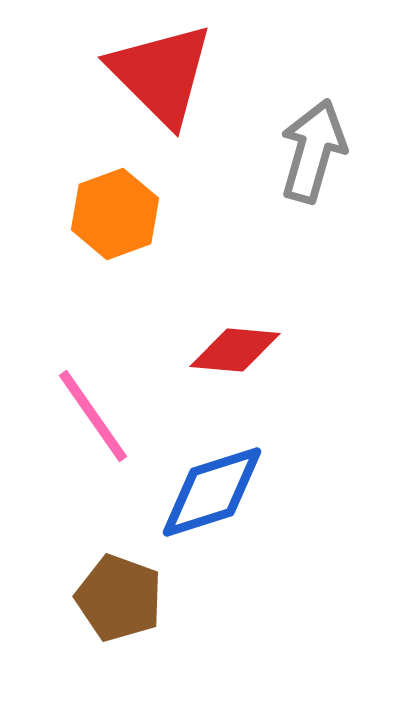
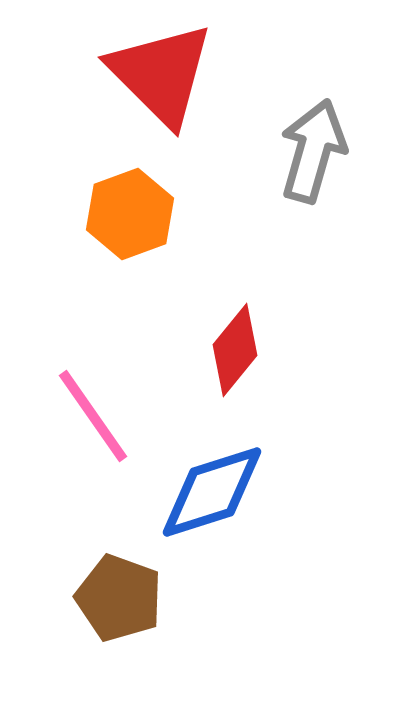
orange hexagon: moved 15 px right
red diamond: rotated 56 degrees counterclockwise
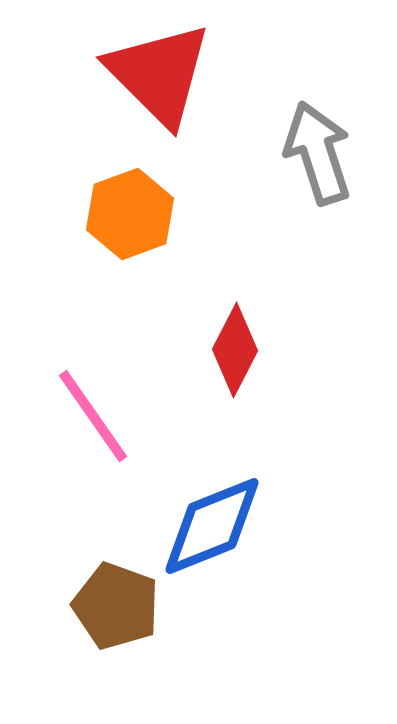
red triangle: moved 2 px left
gray arrow: moved 5 px right, 2 px down; rotated 34 degrees counterclockwise
red diamond: rotated 12 degrees counterclockwise
blue diamond: moved 34 px down; rotated 4 degrees counterclockwise
brown pentagon: moved 3 px left, 8 px down
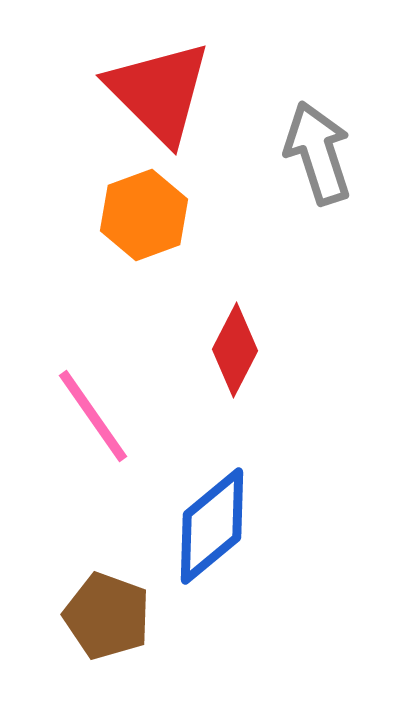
red triangle: moved 18 px down
orange hexagon: moved 14 px right, 1 px down
blue diamond: rotated 18 degrees counterclockwise
brown pentagon: moved 9 px left, 10 px down
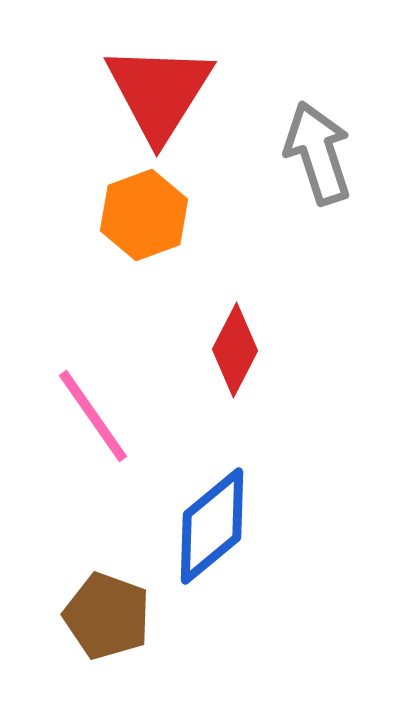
red triangle: rotated 17 degrees clockwise
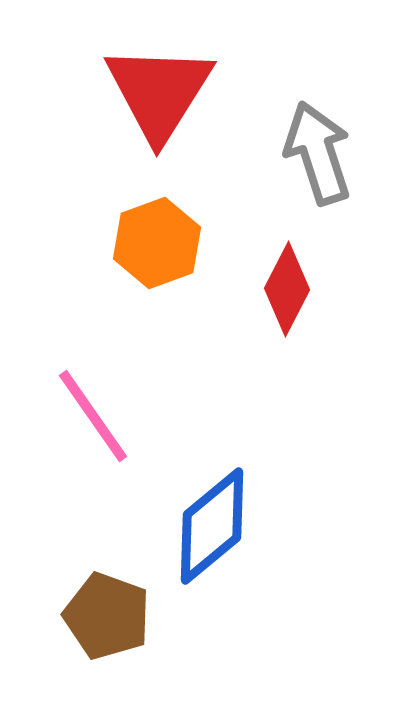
orange hexagon: moved 13 px right, 28 px down
red diamond: moved 52 px right, 61 px up
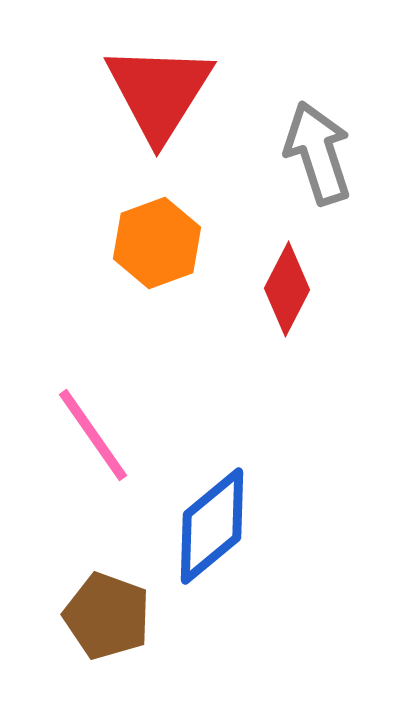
pink line: moved 19 px down
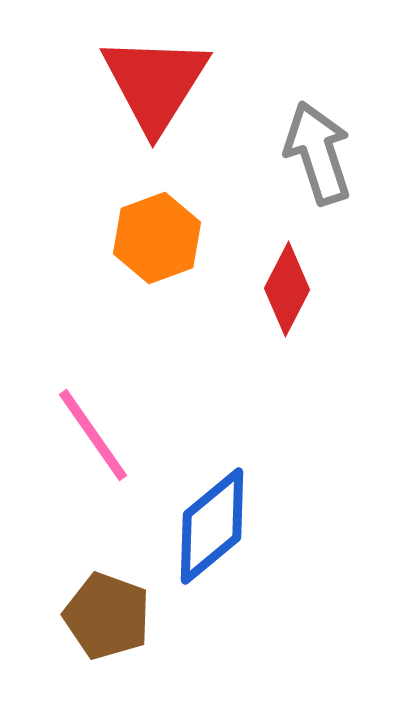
red triangle: moved 4 px left, 9 px up
orange hexagon: moved 5 px up
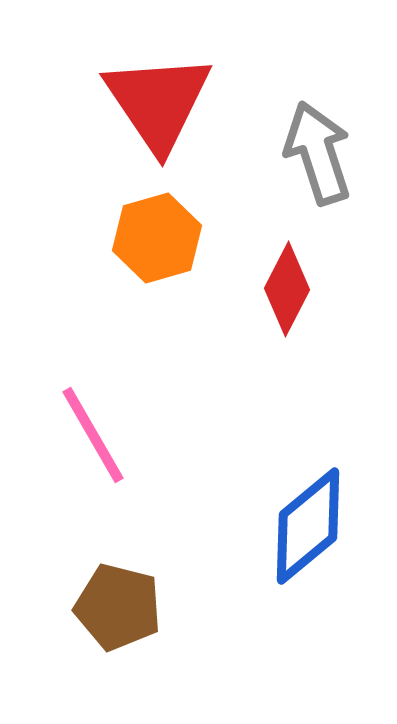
red triangle: moved 3 px right, 19 px down; rotated 6 degrees counterclockwise
orange hexagon: rotated 4 degrees clockwise
pink line: rotated 5 degrees clockwise
blue diamond: moved 96 px right
brown pentagon: moved 11 px right, 9 px up; rotated 6 degrees counterclockwise
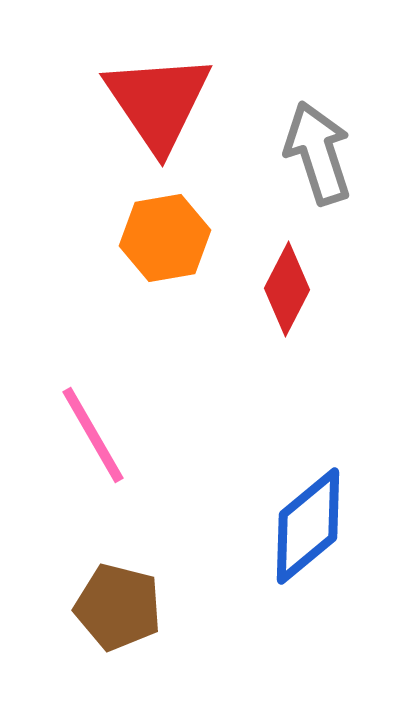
orange hexagon: moved 8 px right; rotated 6 degrees clockwise
